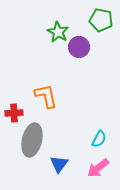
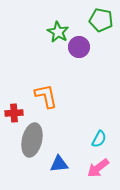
blue triangle: rotated 48 degrees clockwise
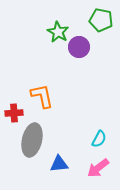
orange L-shape: moved 4 px left
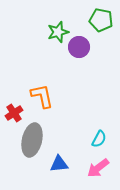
green star: rotated 25 degrees clockwise
red cross: rotated 30 degrees counterclockwise
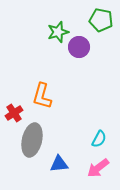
orange L-shape: rotated 152 degrees counterclockwise
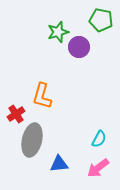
red cross: moved 2 px right, 1 px down
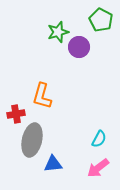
green pentagon: rotated 15 degrees clockwise
red cross: rotated 24 degrees clockwise
blue triangle: moved 6 px left
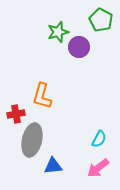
blue triangle: moved 2 px down
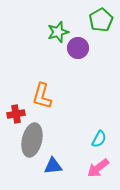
green pentagon: rotated 15 degrees clockwise
purple circle: moved 1 px left, 1 px down
